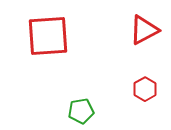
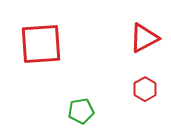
red triangle: moved 8 px down
red square: moved 7 px left, 8 px down
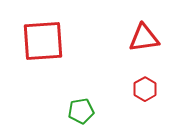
red triangle: rotated 20 degrees clockwise
red square: moved 2 px right, 3 px up
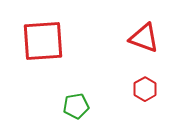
red triangle: rotated 28 degrees clockwise
green pentagon: moved 5 px left, 5 px up
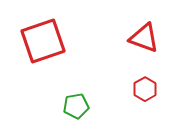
red square: rotated 15 degrees counterclockwise
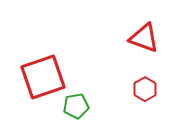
red square: moved 36 px down
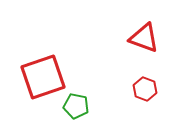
red hexagon: rotated 10 degrees counterclockwise
green pentagon: rotated 20 degrees clockwise
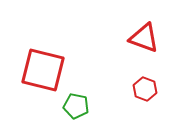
red square: moved 7 px up; rotated 33 degrees clockwise
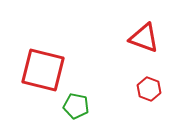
red hexagon: moved 4 px right
